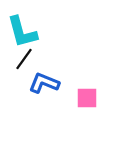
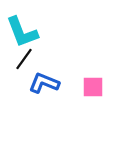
cyan L-shape: rotated 6 degrees counterclockwise
pink square: moved 6 px right, 11 px up
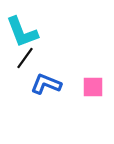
black line: moved 1 px right, 1 px up
blue L-shape: moved 2 px right, 1 px down
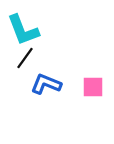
cyan L-shape: moved 1 px right, 2 px up
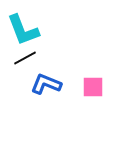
black line: rotated 25 degrees clockwise
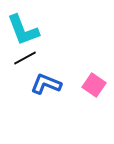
pink square: moved 1 px right, 2 px up; rotated 35 degrees clockwise
